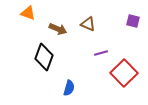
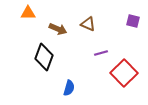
orange triangle: rotated 21 degrees counterclockwise
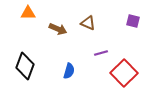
brown triangle: moved 1 px up
black diamond: moved 19 px left, 9 px down
blue semicircle: moved 17 px up
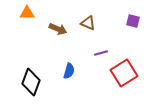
orange triangle: moved 1 px left
black diamond: moved 6 px right, 16 px down
red square: rotated 12 degrees clockwise
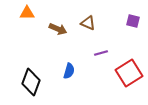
red square: moved 5 px right
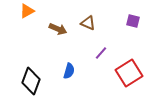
orange triangle: moved 2 px up; rotated 28 degrees counterclockwise
purple line: rotated 32 degrees counterclockwise
black diamond: moved 1 px up
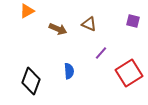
brown triangle: moved 1 px right, 1 px down
blue semicircle: rotated 21 degrees counterclockwise
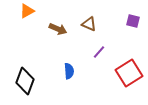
purple line: moved 2 px left, 1 px up
black diamond: moved 6 px left
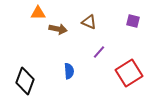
orange triangle: moved 11 px right, 2 px down; rotated 28 degrees clockwise
brown triangle: moved 2 px up
brown arrow: rotated 12 degrees counterclockwise
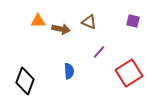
orange triangle: moved 8 px down
brown arrow: moved 3 px right
